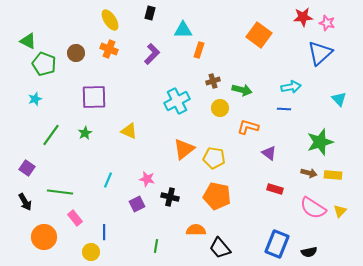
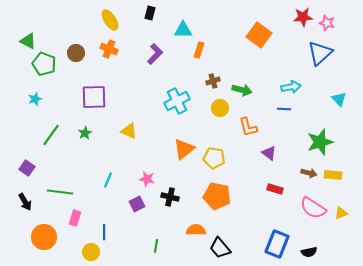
purple L-shape at (152, 54): moved 3 px right
orange L-shape at (248, 127): rotated 120 degrees counterclockwise
yellow triangle at (340, 211): moved 1 px right, 2 px down; rotated 24 degrees clockwise
pink rectangle at (75, 218): rotated 56 degrees clockwise
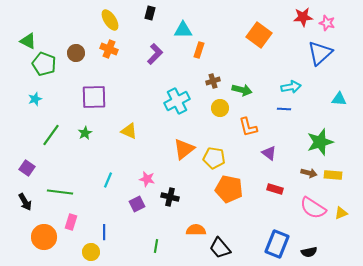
cyan triangle at (339, 99): rotated 42 degrees counterclockwise
orange pentagon at (217, 196): moved 12 px right, 7 px up
pink rectangle at (75, 218): moved 4 px left, 4 px down
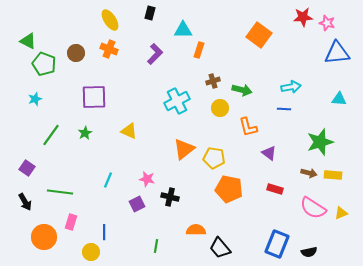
blue triangle at (320, 53): moved 17 px right; rotated 36 degrees clockwise
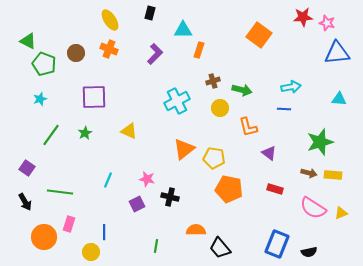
cyan star at (35, 99): moved 5 px right
pink rectangle at (71, 222): moved 2 px left, 2 px down
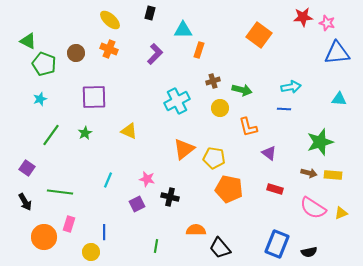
yellow ellipse at (110, 20): rotated 15 degrees counterclockwise
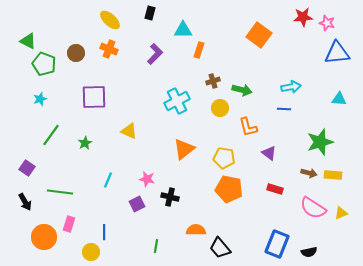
green star at (85, 133): moved 10 px down
yellow pentagon at (214, 158): moved 10 px right
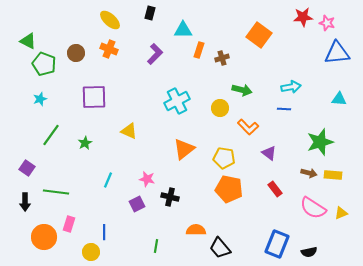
brown cross at (213, 81): moved 9 px right, 23 px up
orange L-shape at (248, 127): rotated 30 degrees counterclockwise
red rectangle at (275, 189): rotated 35 degrees clockwise
green line at (60, 192): moved 4 px left
black arrow at (25, 202): rotated 30 degrees clockwise
